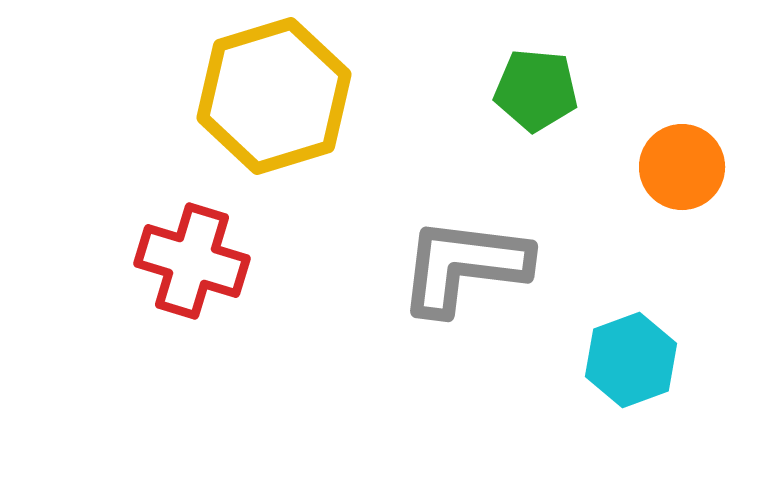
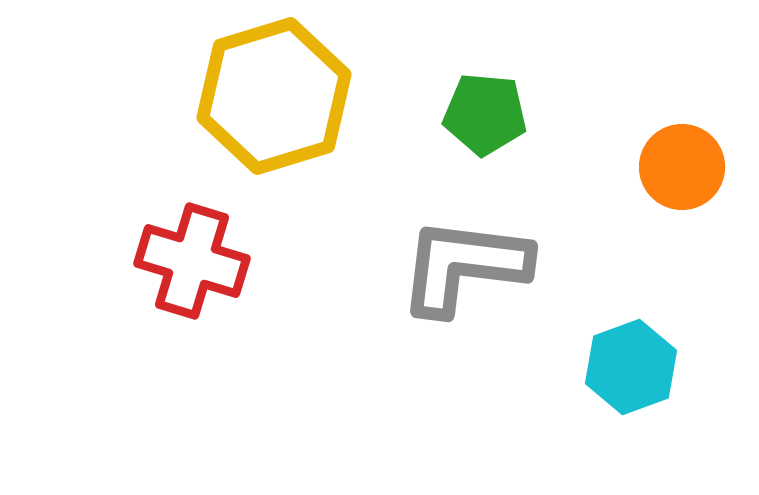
green pentagon: moved 51 px left, 24 px down
cyan hexagon: moved 7 px down
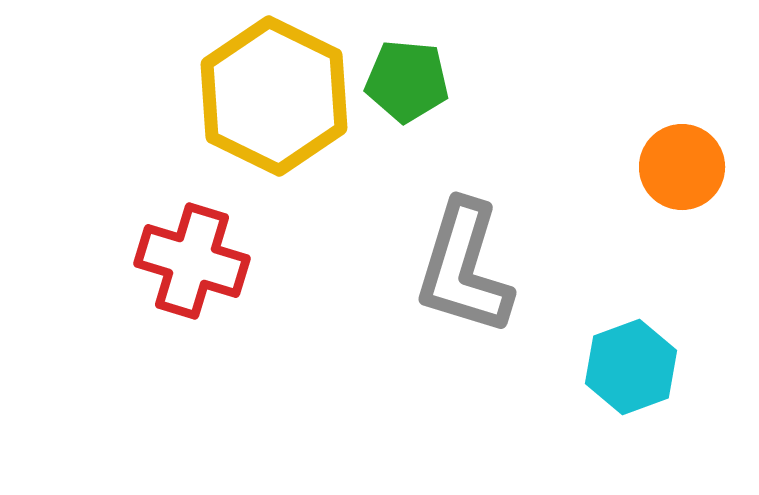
yellow hexagon: rotated 17 degrees counterclockwise
green pentagon: moved 78 px left, 33 px up
gray L-shape: moved 2 px down; rotated 80 degrees counterclockwise
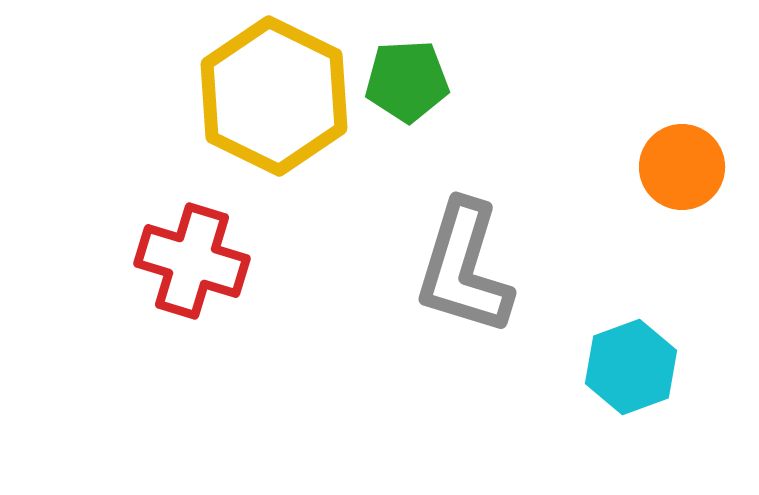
green pentagon: rotated 8 degrees counterclockwise
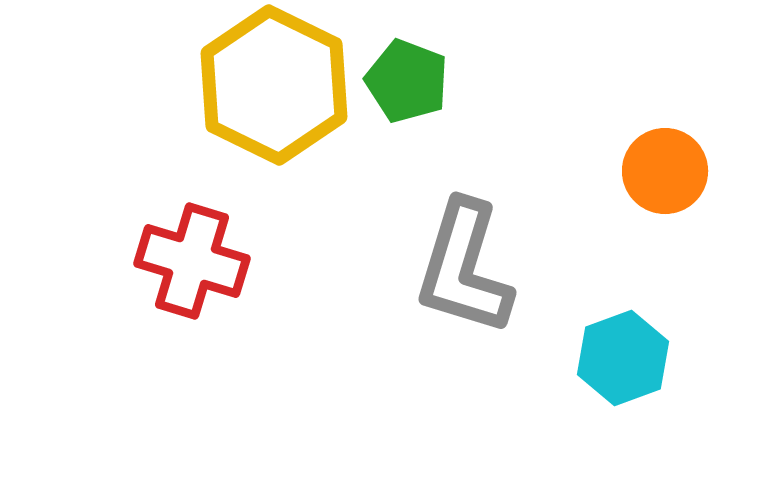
green pentagon: rotated 24 degrees clockwise
yellow hexagon: moved 11 px up
orange circle: moved 17 px left, 4 px down
cyan hexagon: moved 8 px left, 9 px up
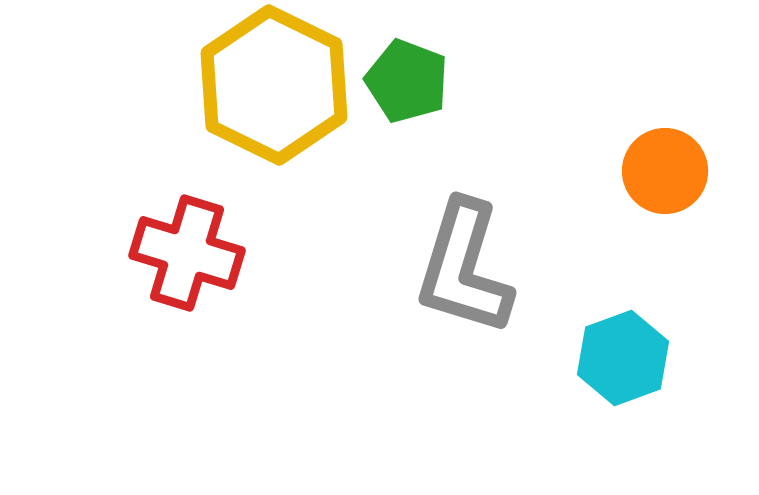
red cross: moved 5 px left, 8 px up
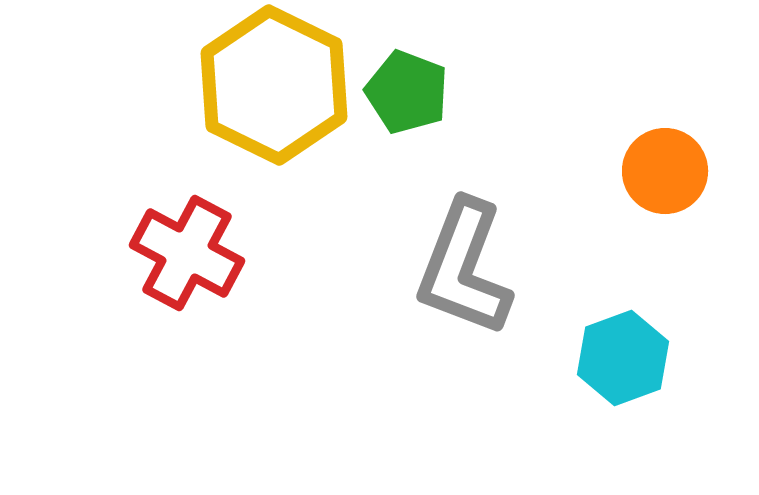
green pentagon: moved 11 px down
red cross: rotated 11 degrees clockwise
gray L-shape: rotated 4 degrees clockwise
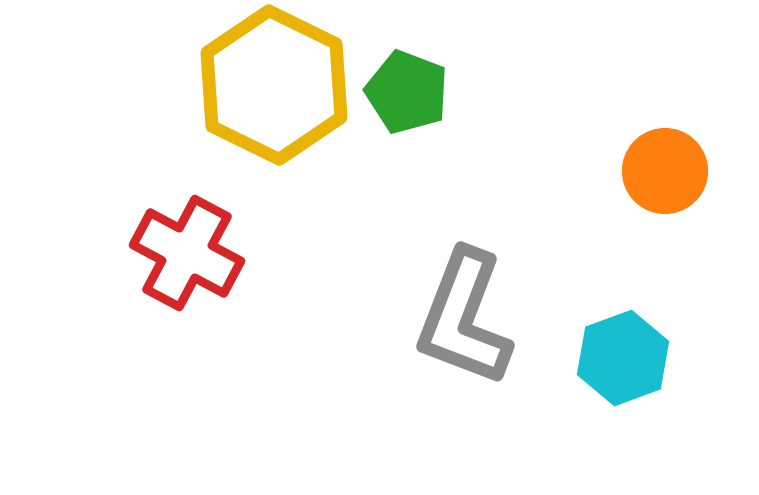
gray L-shape: moved 50 px down
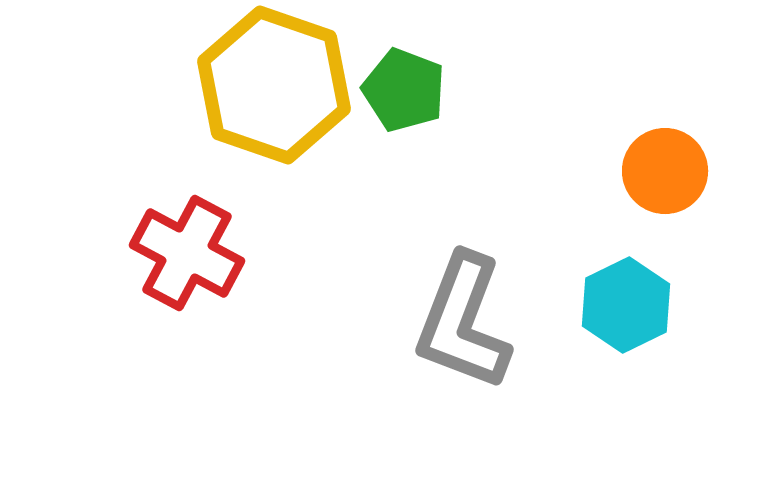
yellow hexagon: rotated 7 degrees counterclockwise
green pentagon: moved 3 px left, 2 px up
gray L-shape: moved 1 px left, 4 px down
cyan hexagon: moved 3 px right, 53 px up; rotated 6 degrees counterclockwise
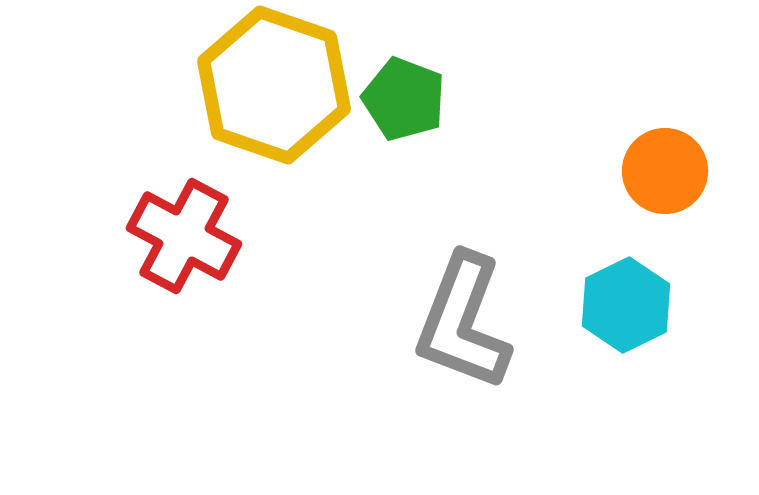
green pentagon: moved 9 px down
red cross: moved 3 px left, 17 px up
